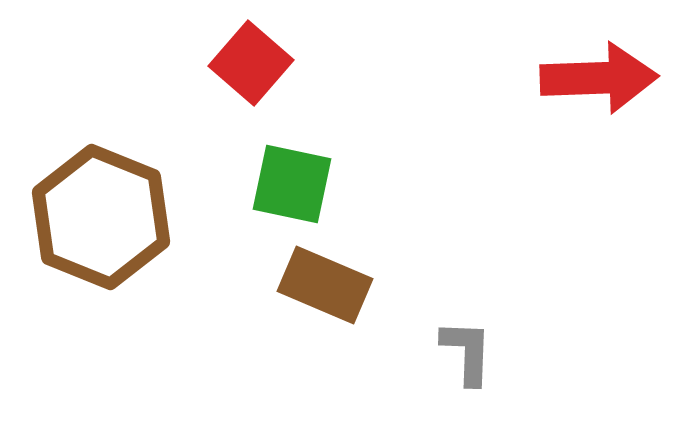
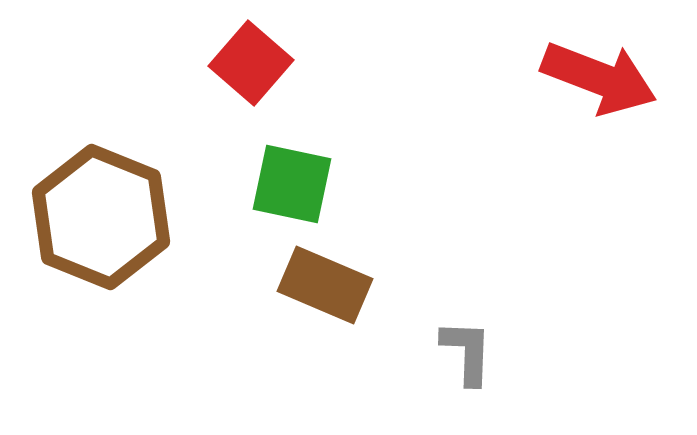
red arrow: rotated 23 degrees clockwise
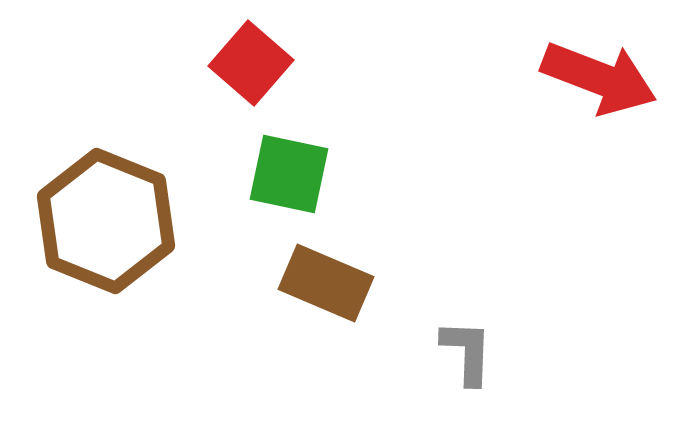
green square: moved 3 px left, 10 px up
brown hexagon: moved 5 px right, 4 px down
brown rectangle: moved 1 px right, 2 px up
